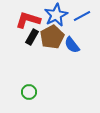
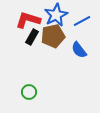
blue line: moved 5 px down
brown pentagon: moved 1 px right, 1 px up; rotated 15 degrees clockwise
blue semicircle: moved 7 px right, 5 px down
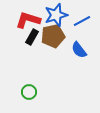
blue star: rotated 10 degrees clockwise
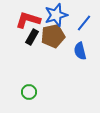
blue line: moved 2 px right, 2 px down; rotated 24 degrees counterclockwise
blue semicircle: moved 1 px right, 1 px down; rotated 24 degrees clockwise
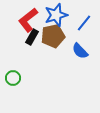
red L-shape: rotated 55 degrees counterclockwise
blue semicircle: rotated 30 degrees counterclockwise
green circle: moved 16 px left, 14 px up
